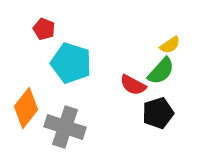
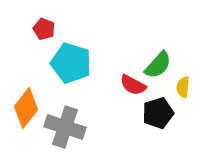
yellow semicircle: moved 13 px right, 42 px down; rotated 130 degrees clockwise
green semicircle: moved 3 px left, 6 px up
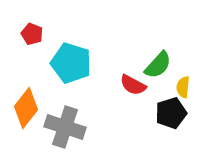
red pentagon: moved 12 px left, 5 px down
black pentagon: moved 13 px right
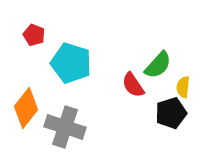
red pentagon: moved 2 px right, 1 px down
red semicircle: rotated 28 degrees clockwise
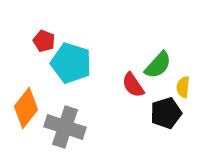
red pentagon: moved 10 px right, 6 px down
black pentagon: moved 5 px left
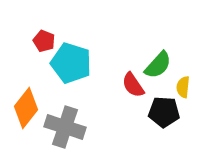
black pentagon: moved 2 px left, 1 px up; rotated 20 degrees clockwise
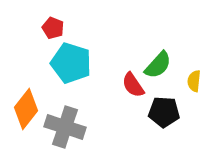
red pentagon: moved 9 px right, 13 px up
yellow semicircle: moved 11 px right, 6 px up
orange diamond: moved 1 px down
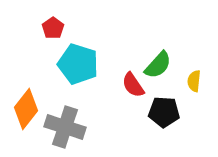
red pentagon: rotated 15 degrees clockwise
cyan pentagon: moved 7 px right, 1 px down
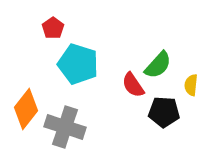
yellow semicircle: moved 3 px left, 4 px down
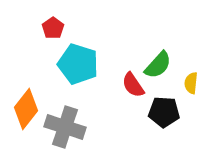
yellow semicircle: moved 2 px up
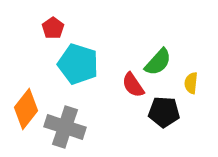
green semicircle: moved 3 px up
